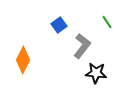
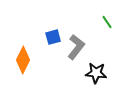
blue square: moved 6 px left, 12 px down; rotated 21 degrees clockwise
gray L-shape: moved 6 px left, 1 px down
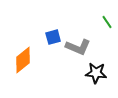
gray L-shape: moved 2 px right; rotated 75 degrees clockwise
orange diamond: rotated 24 degrees clockwise
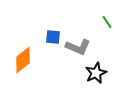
blue square: rotated 21 degrees clockwise
black star: rotated 30 degrees counterclockwise
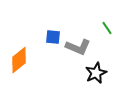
green line: moved 6 px down
orange diamond: moved 4 px left
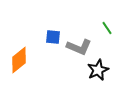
gray L-shape: moved 1 px right
black star: moved 2 px right, 3 px up
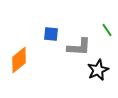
green line: moved 2 px down
blue square: moved 2 px left, 3 px up
gray L-shape: rotated 20 degrees counterclockwise
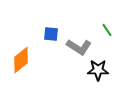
gray L-shape: rotated 30 degrees clockwise
orange diamond: moved 2 px right
black star: rotated 25 degrees clockwise
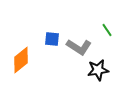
blue square: moved 1 px right, 5 px down
black star: rotated 10 degrees counterclockwise
